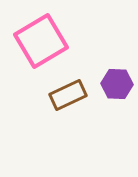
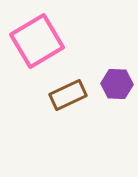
pink square: moved 4 px left
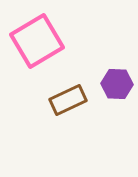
brown rectangle: moved 5 px down
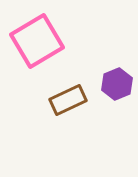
purple hexagon: rotated 24 degrees counterclockwise
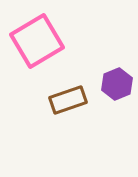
brown rectangle: rotated 6 degrees clockwise
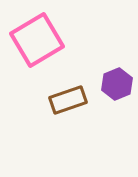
pink square: moved 1 px up
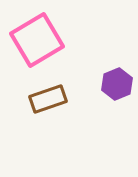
brown rectangle: moved 20 px left, 1 px up
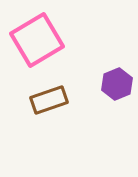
brown rectangle: moved 1 px right, 1 px down
